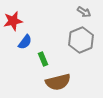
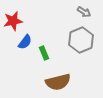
green rectangle: moved 1 px right, 6 px up
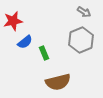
blue semicircle: rotated 14 degrees clockwise
